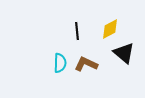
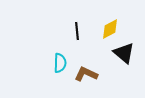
brown L-shape: moved 10 px down
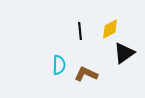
black line: moved 3 px right
black triangle: rotated 45 degrees clockwise
cyan semicircle: moved 1 px left, 2 px down
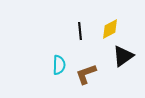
black triangle: moved 1 px left, 3 px down
brown L-shape: rotated 45 degrees counterclockwise
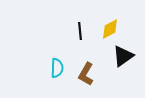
cyan semicircle: moved 2 px left, 3 px down
brown L-shape: rotated 40 degrees counterclockwise
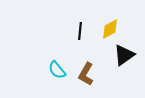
black line: rotated 12 degrees clockwise
black triangle: moved 1 px right, 1 px up
cyan semicircle: moved 2 px down; rotated 138 degrees clockwise
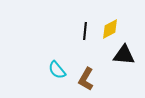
black line: moved 5 px right
black triangle: rotated 40 degrees clockwise
brown L-shape: moved 5 px down
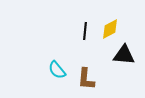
brown L-shape: rotated 25 degrees counterclockwise
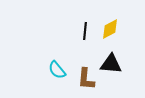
black triangle: moved 13 px left, 9 px down
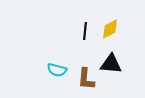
cyan semicircle: rotated 36 degrees counterclockwise
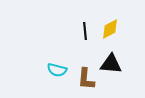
black line: rotated 12 degrees counterclockwise
